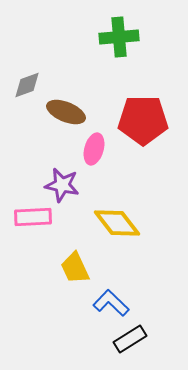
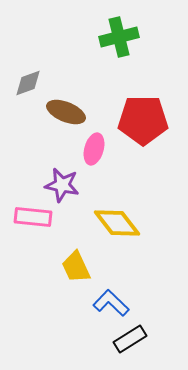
green cross: rotated 9 degrees counterclockwise
gray diamond: moved 1 px right, 2 px up
pink rectangle: rotated 9 degrees clockwise
yellow trapezoid: moved 1 px right, 1 px up
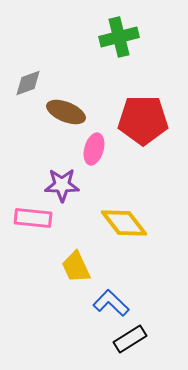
purple star: rotated 12 degrees counterclockwise
pink rectangle: moved 1 px down
yellow diamond: moved 7 px right
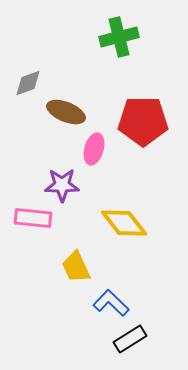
red pentagon: moved 1 px down
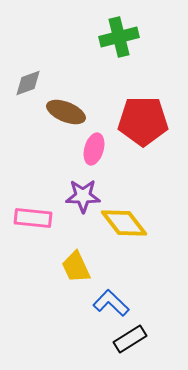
purple star: moved 21 px right, 11 px down
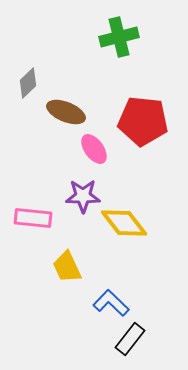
gray diamond: rotated 24 degrees counterclockwise
red pentagon: rotated 6 degrees clockwise
pink ellipse: rotated 52 degrees counterclockwise
yellow trapezoid: moved 9 px left
black rectangle: rotated 20 degrees counterclockwise
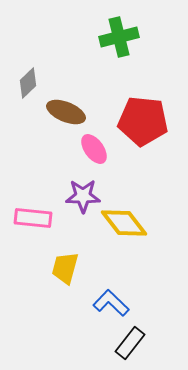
yellow trapezoid: moved 2 px left, 1 px down; rotated 40 degrees clockwise
black rectangle: moved 4 px down
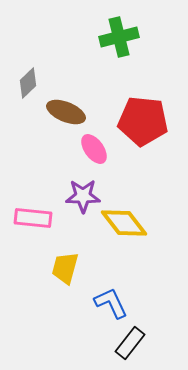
blue L-shape: rotated 21 degrees clockwise
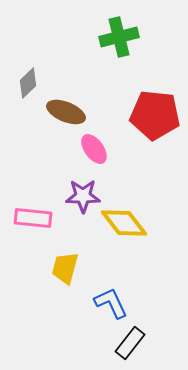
red pentagon: moved 12 px right, 6 px up
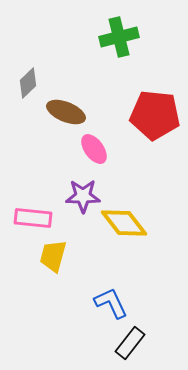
yellow trapezoid: moved 12 px left, 12 px up
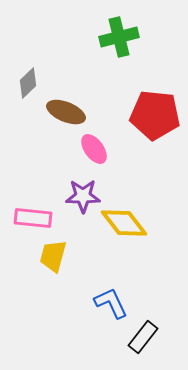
black rectangle: moved 13 px right, 6 px up
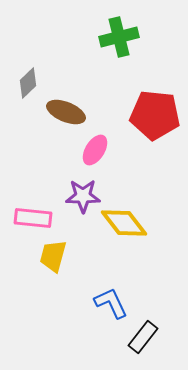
pink ellipse: moved 1 px right, 1 px down; rotated 68 degrees clockwise
